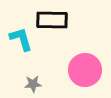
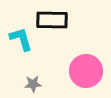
pink circle: moved 1 px right, 1 px down
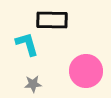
cyan L-shape: moved 6 px right, 5 px down
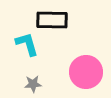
pink circle: moved 1 px down
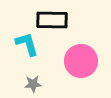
pink circle: moved 5 px left, 11 px up
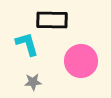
gray star: moved 2 px up
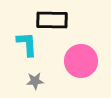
cyan L-shape: rotated 12 degrees clockwise
gray star: moved 2 px right, 1 px up
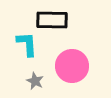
pink circle: moved 9 px left, 5 px down
gray star: rotated 30 degrees clockwise
